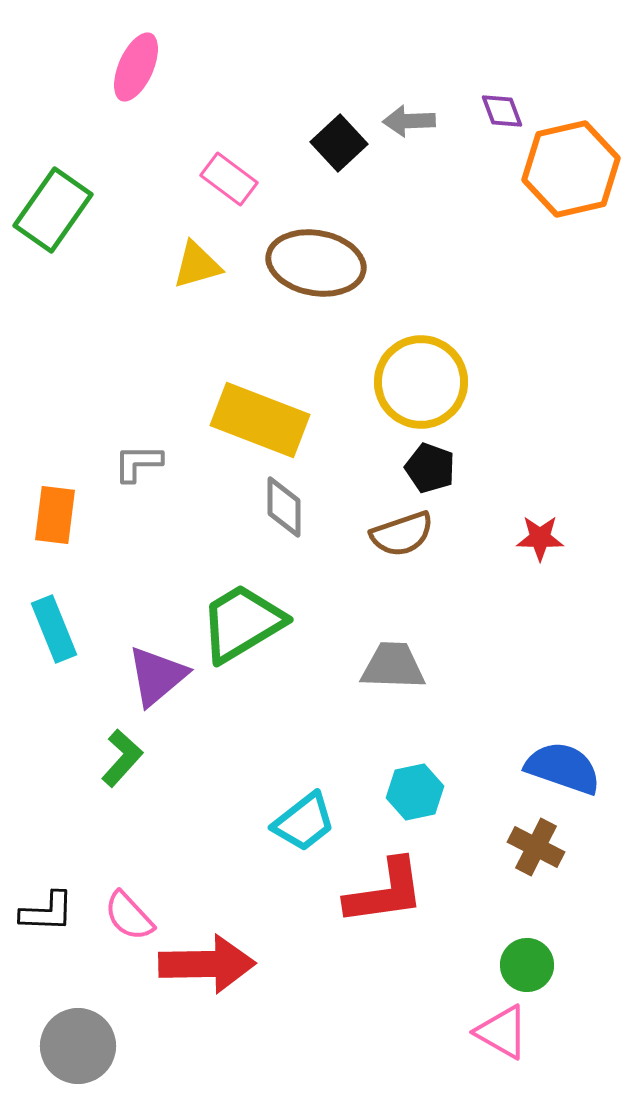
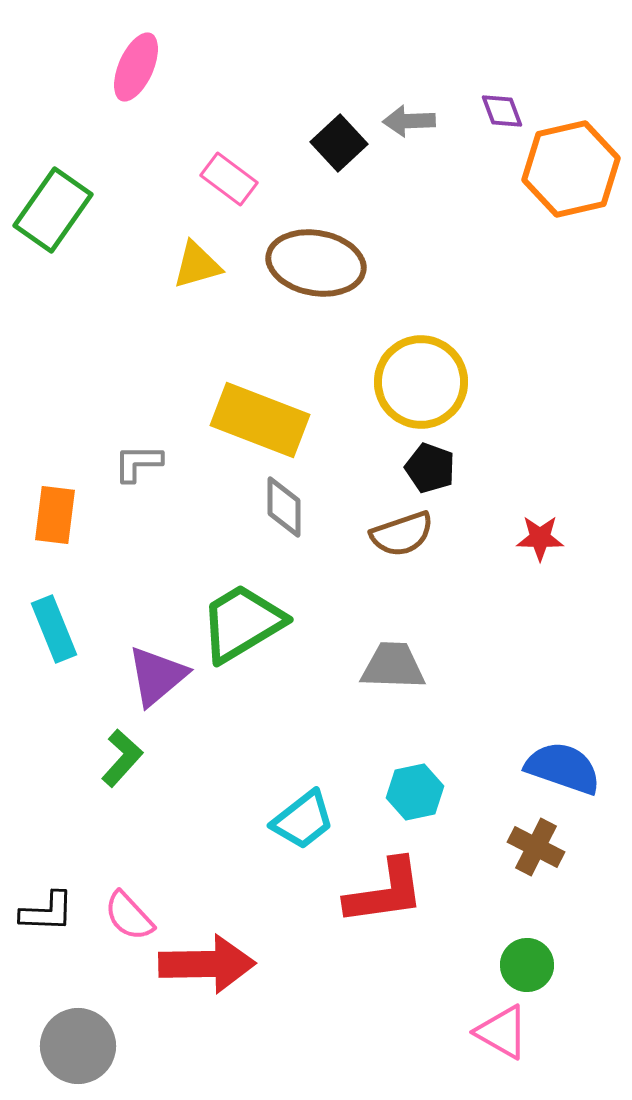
cyan trapezoid: moved 1 px left, 2 px up
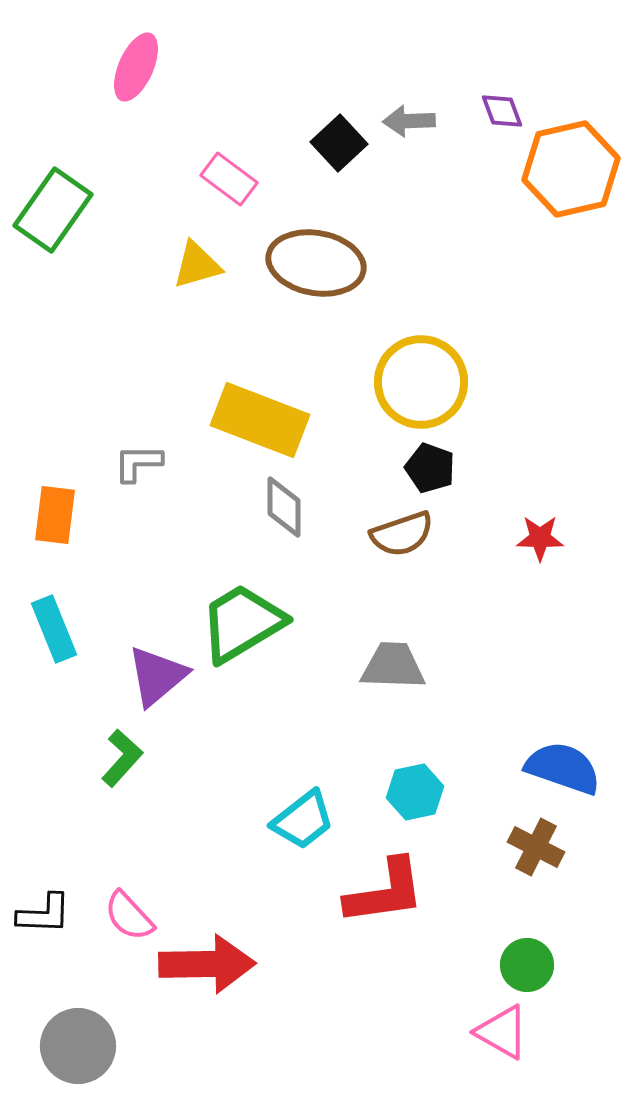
black L-shape: moved 3 px left, 2 px down
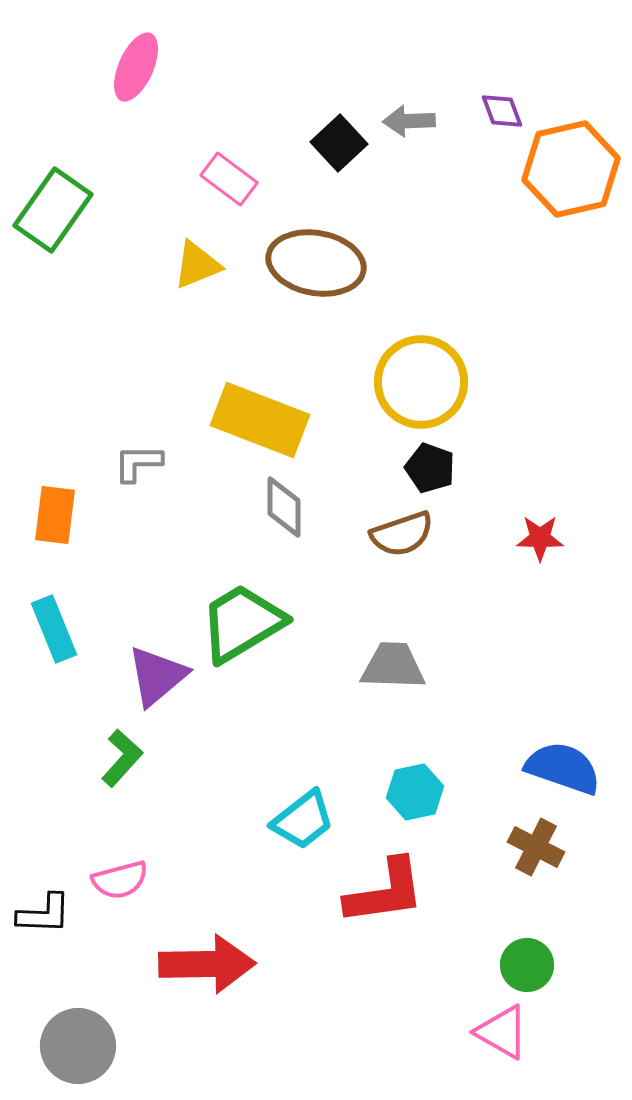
yellow triangle: rotated 6 degrees counterclockwise
pink semicircle: moved 9 px left, 36 px up; rotated 62 degrees counterclockwise
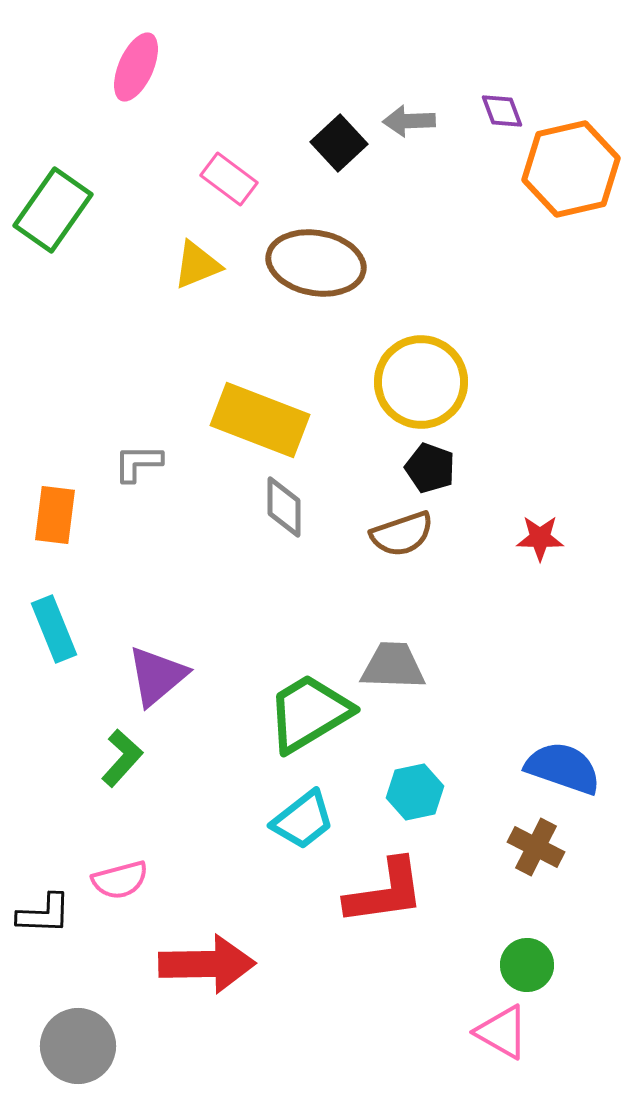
green trapezoid: moved 67 px right, 90 px down
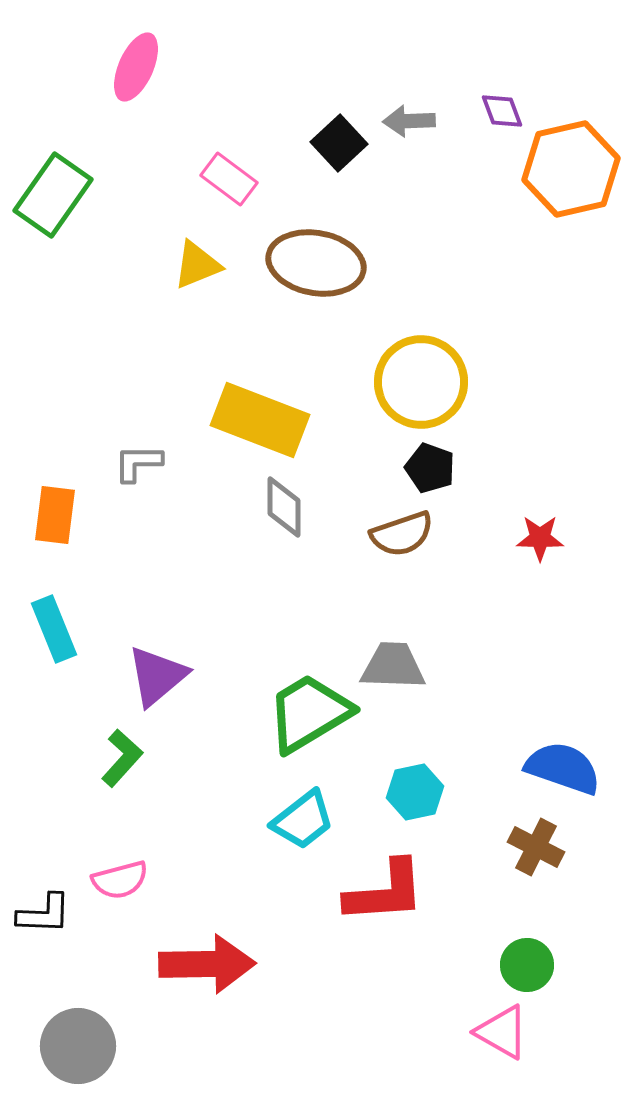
green rectangle: moved 15 px up
red L-shape: rotated 4 degrees clockwise
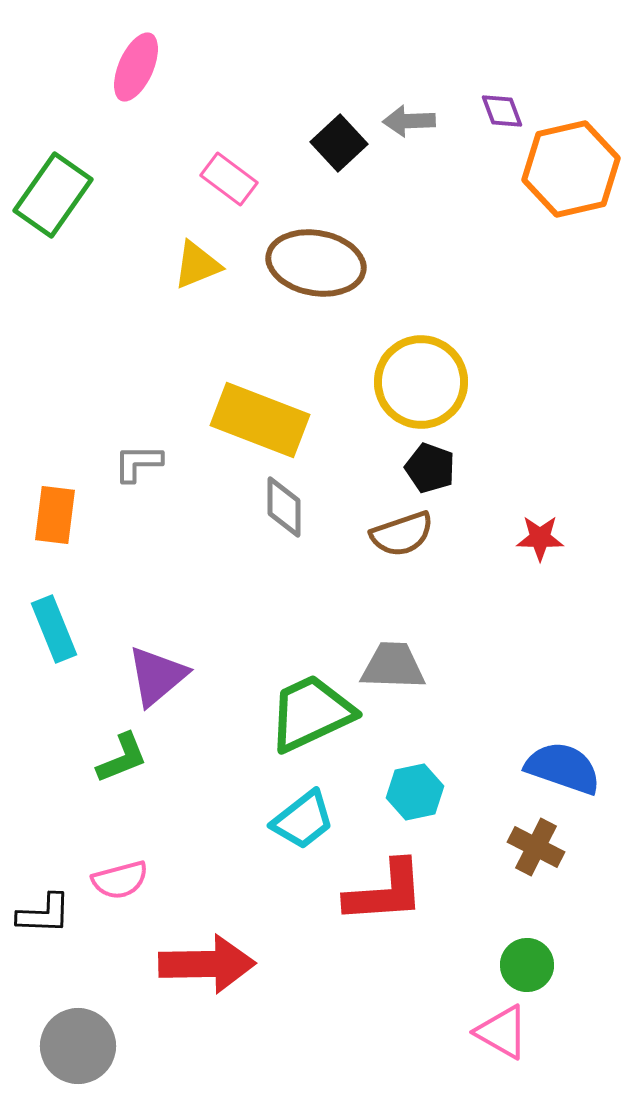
green trapezoid: moved 2 px right; rotated 6 degrees clockwise
green L-shape: rotated 26 degrees clockwise
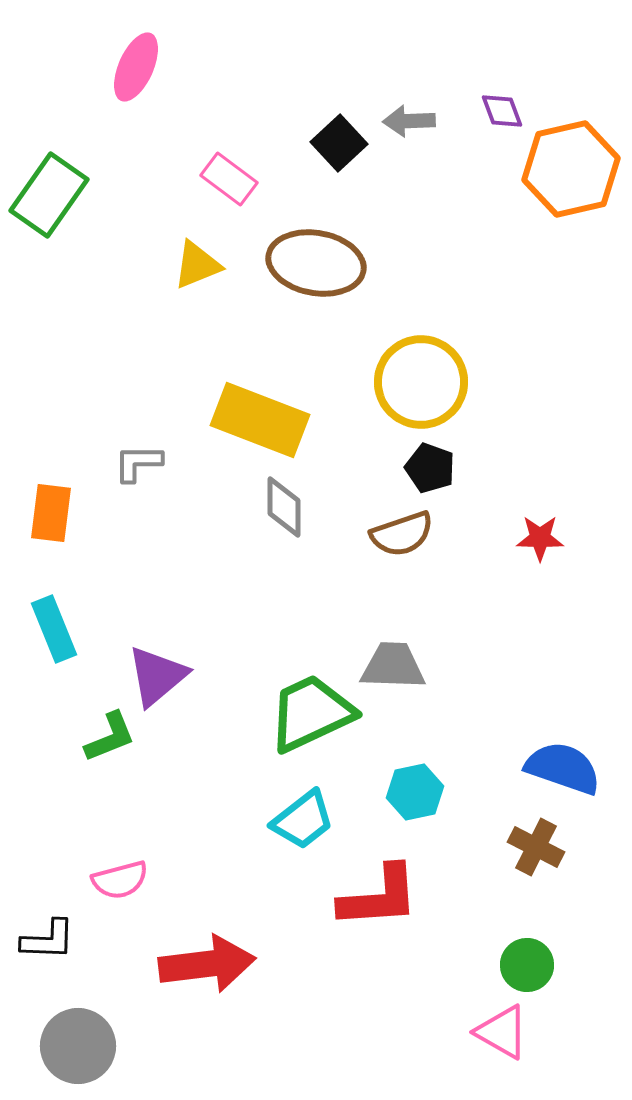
green rectangle: moved 4 px left
orange rectangle: moved 4 px left, 2 px up
green L-shape: moved 12 px left, 21 px up
red L-shape: moved 6 px left, 5 px down
black L-shape: moved 4 px right, 26 px down
red arrow: rotated 6 degrees counterclockwise
